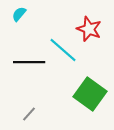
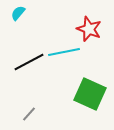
cyan semicircle: moved 1 px left, 1 px up
cyan line: moved 1 px right, 2 px down; rotated 52 degrees counterclockwise
black line: rotated 28 degrees counterclockwise
green square: rotated 12 degrees counterclockwise
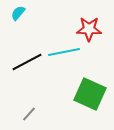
red star: rotated 20 degrees counterclockwise
black line: moved 2 px left
